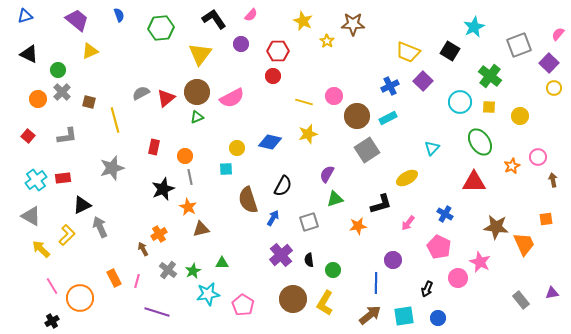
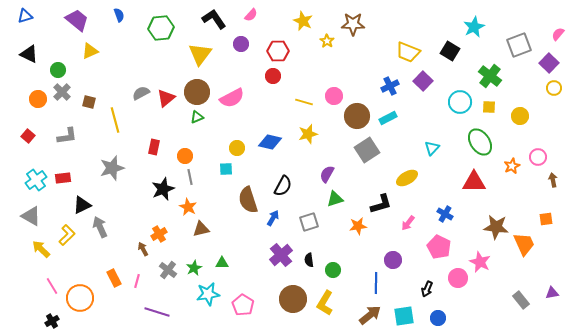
green star at (193, 271): moved 1 px right, 3 px up
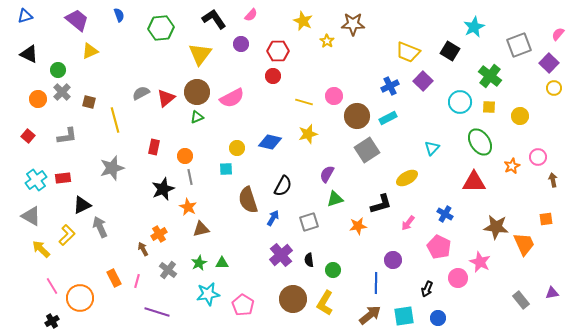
green star at (194, 268): moved 5 px right, 5 px up
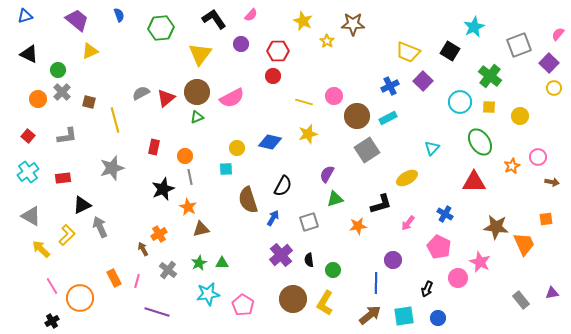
cyan cross at (36, 180): moved 8 px left, 8 px up
brown arrow at (553, 180): moved 1 px left, 2 px down; rotated 112 degrees clockwise
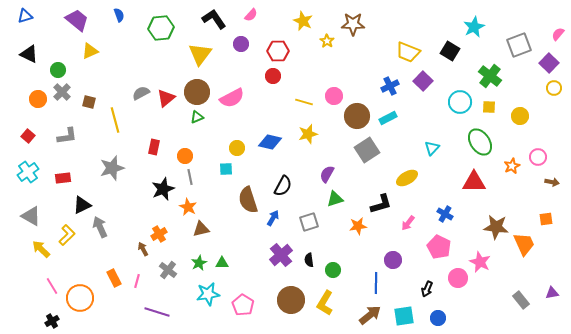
brown circle at (293, 299): moved 2 px left, 1 px down
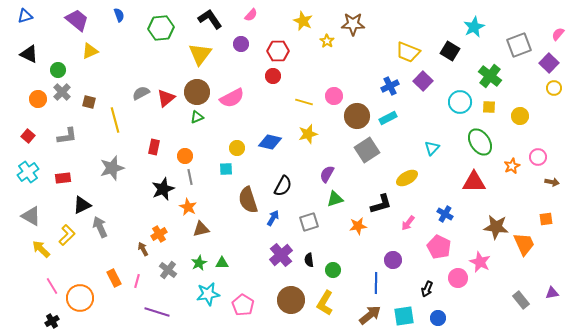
black L-shape at (214, 19): moved 4 px left
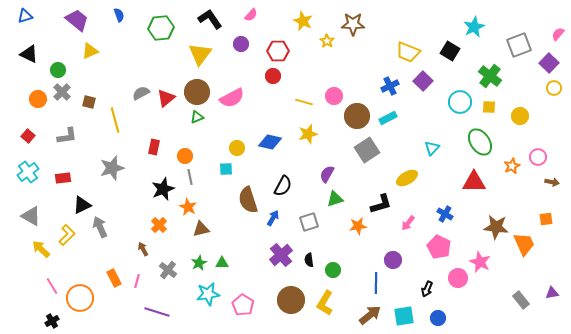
orange cross at (159, 234): moved 9 px up; rotated 14 degrees counterclockwise
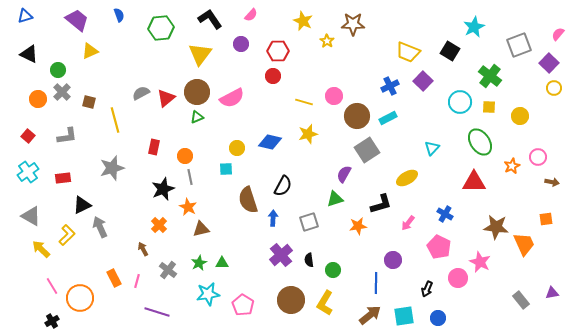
purple semicircle at (327, 174): moved 17 px right
blue arrow at (273, 218): rotated 28 degrees counterclockwise
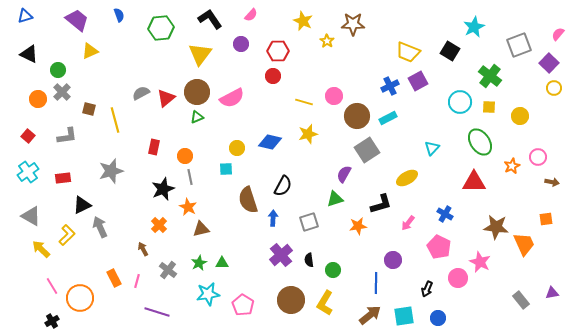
purple square at (423, 81): moved 5 px left; rotated 18 degrees clockwise
brown square at (89, 102): moved 7 px down
gray star at (112, 168): moved 1 px left, 3 px down
